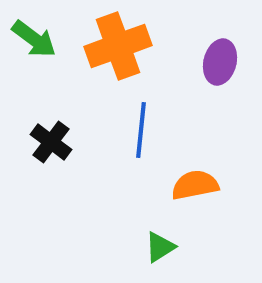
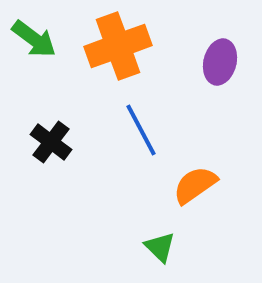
blue line: rotated 34 degrees counterclockwise
orange semicircle: rotated 24 degrees counterclockwise
green triangle: rotated 44 degrees counterclockwise
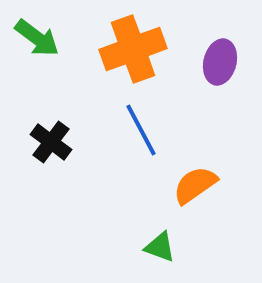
green arrow: moved 3 px right, 1 px up
orange cross: moved 15 px right, 3 px down
green triangle: rotated 24 degrees counterclockwise
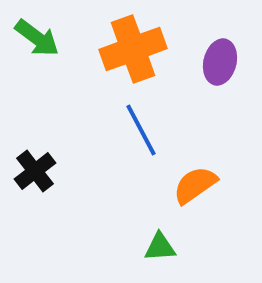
black cross: moved 16 px left, 29 px down; rotated 15 degrees clockwise
green triangle: rotated 24 degrees counterclockwise
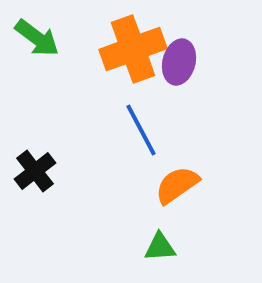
purple ellipse: moved 41 px left
orange semicircle: moved 18 px left
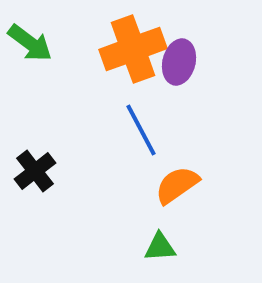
green arrow: moved 7 px left, 5 px down
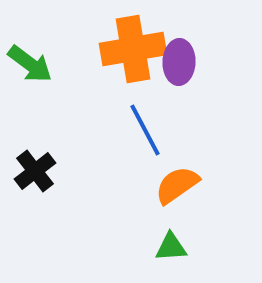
green arrow: moved 21 px down
orange cross: rotated 10 degrees clockwise
purple ellipse: rotated 12 degrees counterclockwise
blue line: moved 4 px right
green triangle: moved 11 px right
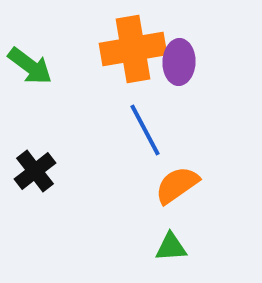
green arrow: moved 2 px down
